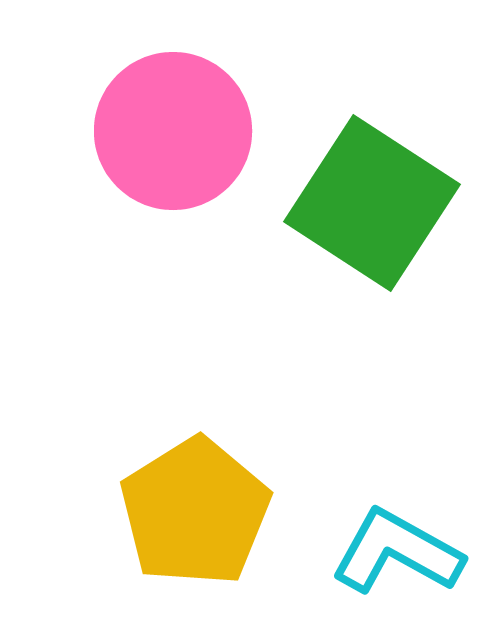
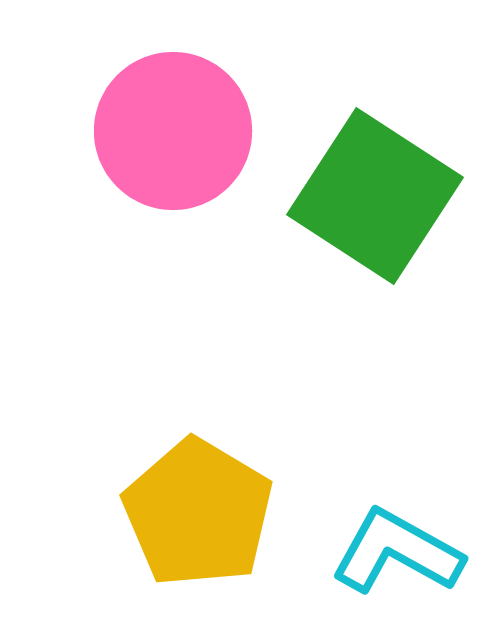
green square: moved 3 px right, 7 px up
yellow pentagon: moved 3 px right, 1 px down; rotated 9 degrees counterclockwise
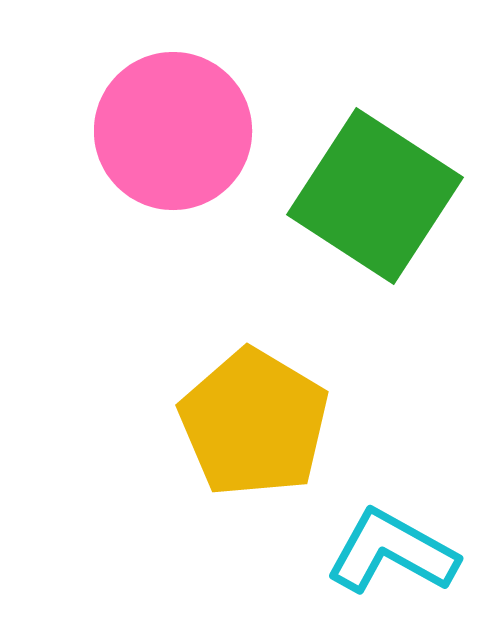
yellow pentagon: moved 56 px right, 90 px up
cyan L-shape: moved 5 px left
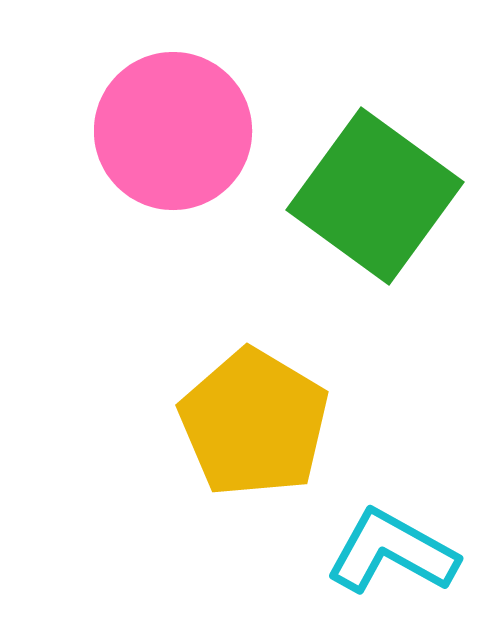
green square: rotated 3 degrees clockwise
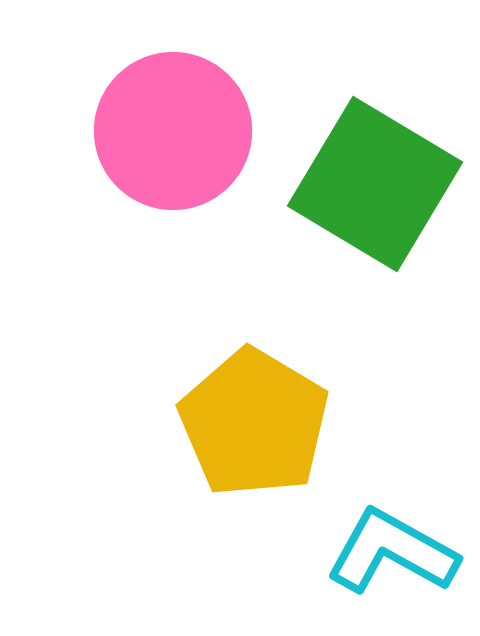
green square: moved 12 px up; rotated 5 degrees counterclockwise
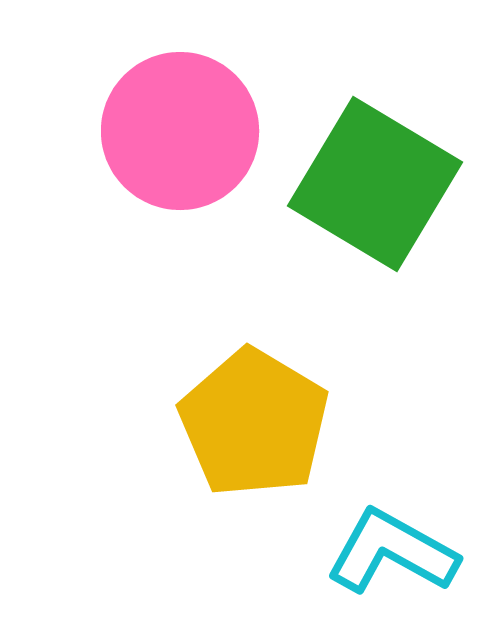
pink circle: moved 7 px right
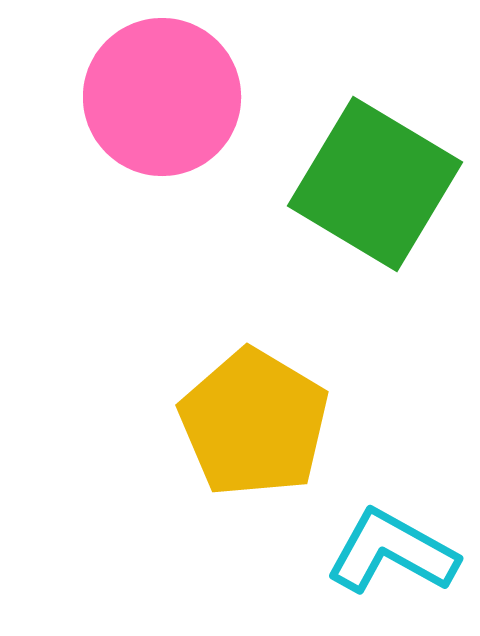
pink circle: moved 18 px left, 34 px up
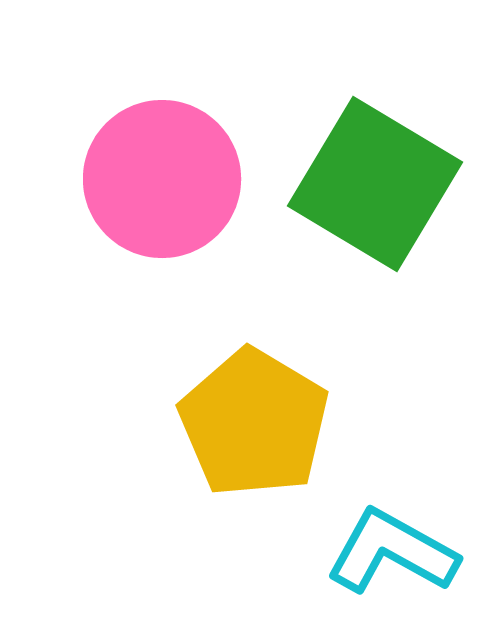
pink circle: moved 82 px down
